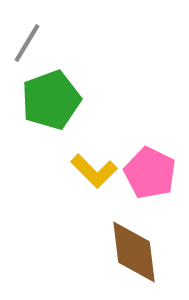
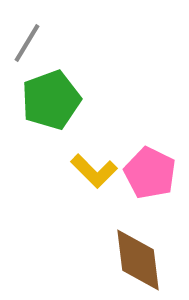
brown diamond: moved 4 px right, 8 px down
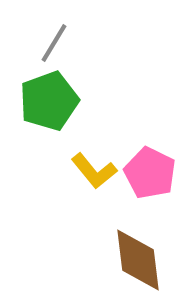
gray line: moved 27 px right
green pentagon: moved 2 px left, 1 px down
yellow L-shape: rotated 6 degrees clockwise
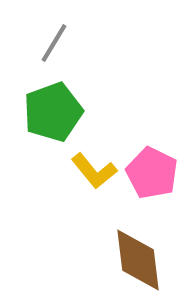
green pentagon: moved 4 px right, 11 px down
pink pentagon: moved 2 px right
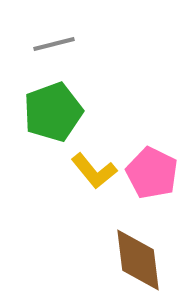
gray line: moved 1 px down; rotated 45 degrees clockwise
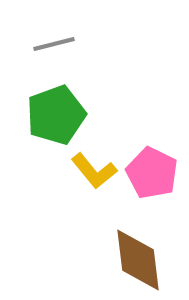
green pentagon: moved 3 px right, 3 px down
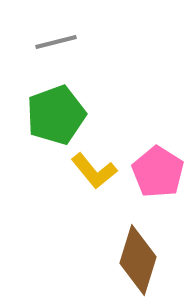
gray line: moved 2 px right, 2 px up
pink pentagon: moved 6 px right, 1 px up; rotated 6 degrees clockwise
brown diamond: rotated 24 degrees clockwise
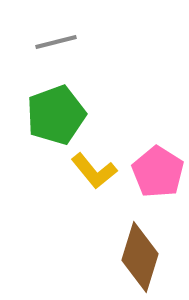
brown diamond: moved 2 px right, 3 px up
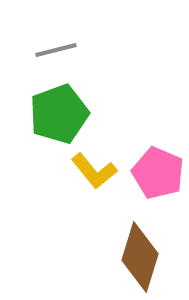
gray line: moved 8 px down
green pentagon: moved 3 px right, 1 px up
pink pentagon: moved 1 px down; rotated 9 degrees counterclockwise
